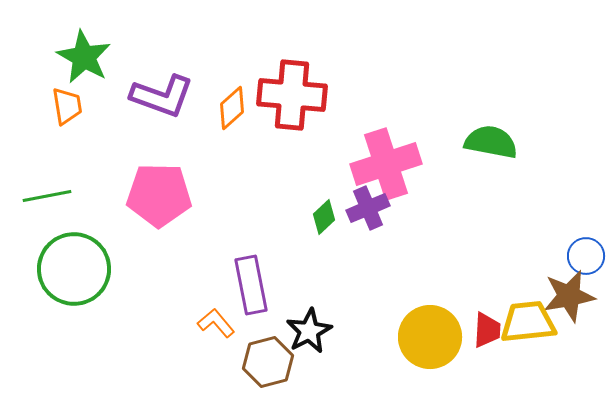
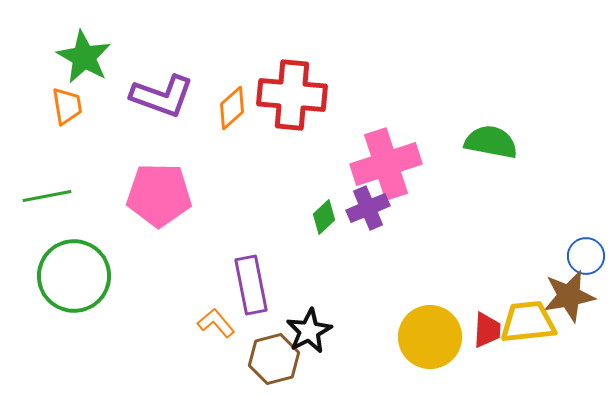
green circle: moved 7 px down
brown hexagon: moved 6 px right, 3 px up
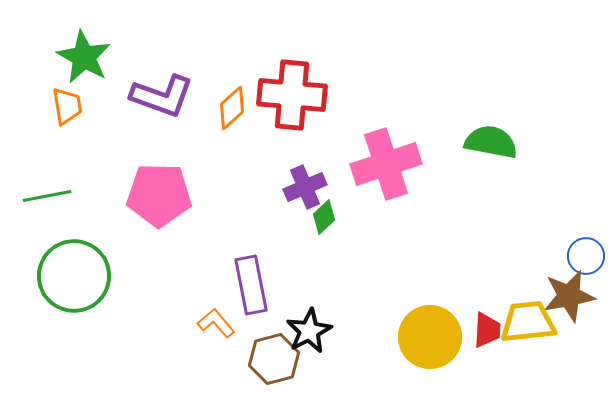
purple cross: moved 63 px left, 21 px up
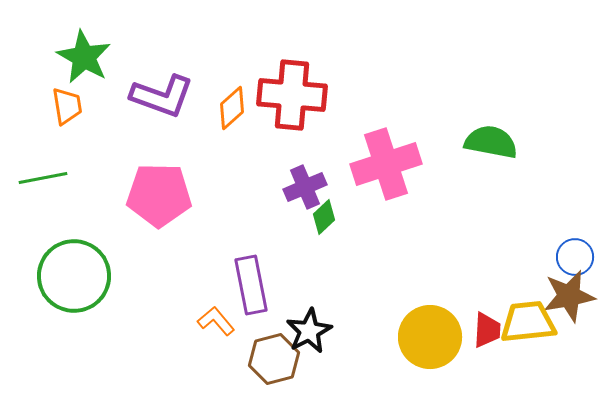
green line: moved 4 px left, 18 px up
blue circle: moved 11 px left, 1 px down
orange L-shape: moved 2 px up
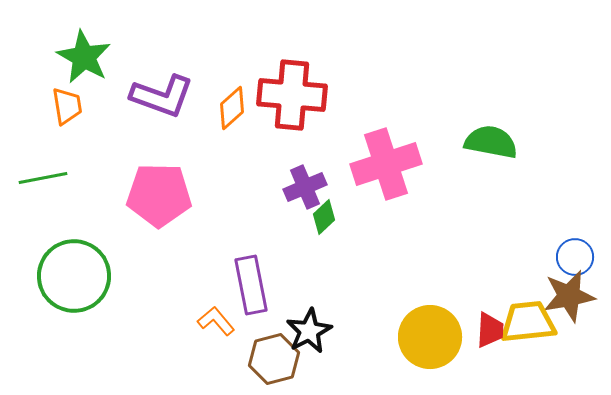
red trapezoid: moved 3 px right
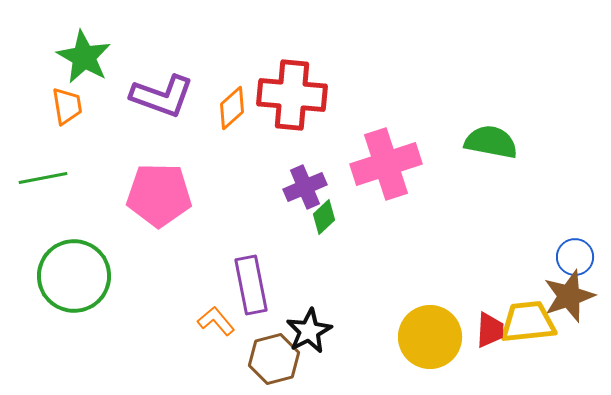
brown star: rotated 8 degrees counterclockwise
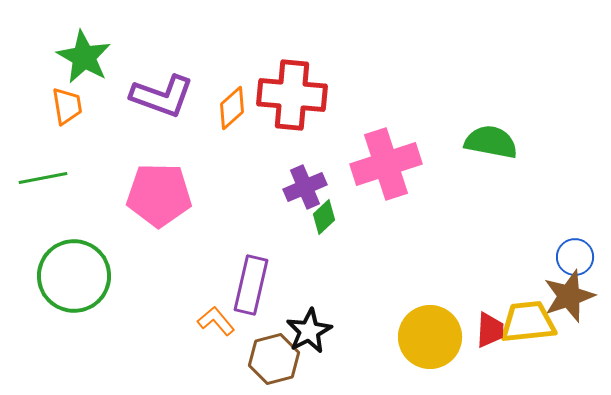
purple rectangle: rotated 24 degrees clockwise
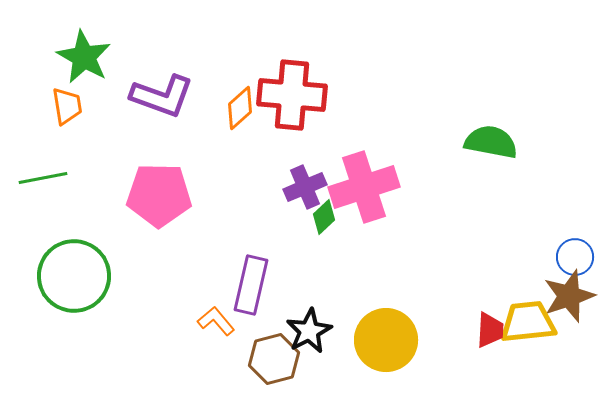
orange diamond: moved 8 px right
pink cross: moved 22 px left, 23 px down
yellow circle: moved 44 px left, 3 px down
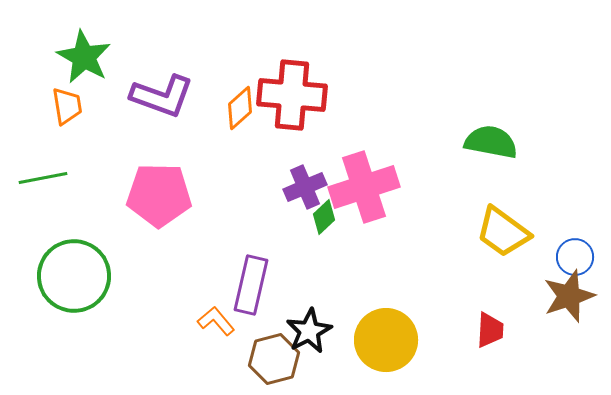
yellow trapezoid: moved 25 px left, 90 px up; rotated 138 degrees counterclockwise
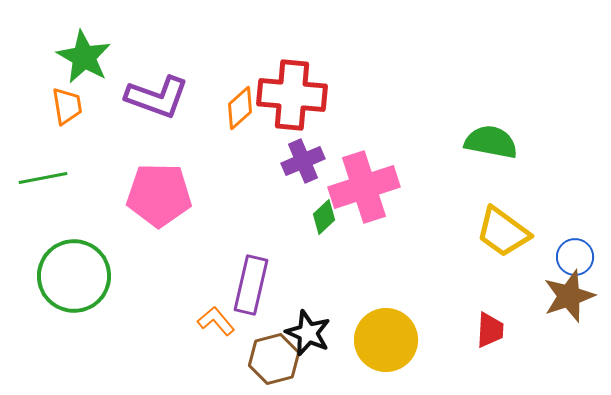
purple L-shape: moved 5 px left, 1 px down
purple cross: moved 2 px left, 26 px up
black star: moved 1 px left, 2 px down; rotated 21 degrees counterclockwise
